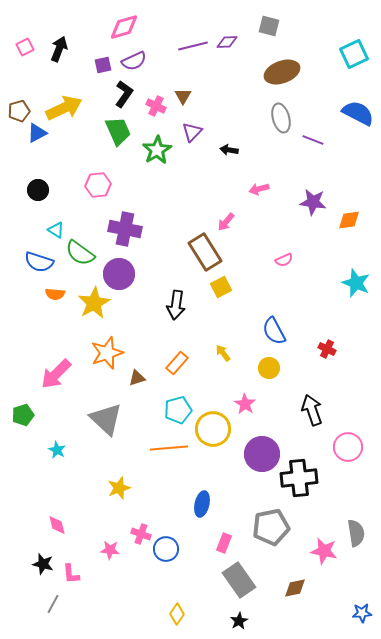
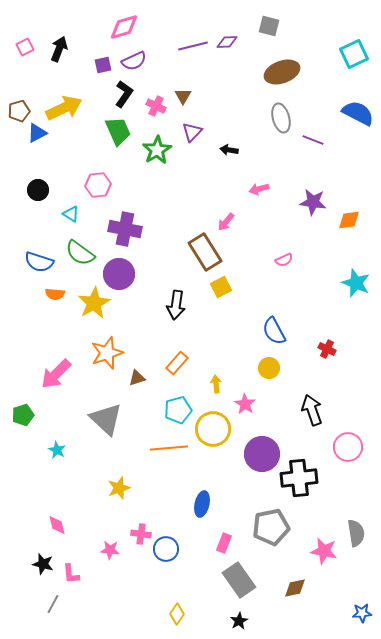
cyan triangle at (56, 230): moved 15 px right, 16 px up
yellow arrow at (223, 353): moved 7 px left, 31 px down; rotated 30 degrees clockwise
pink cross at (141, 534): rotated 12 degrees counterclockwise
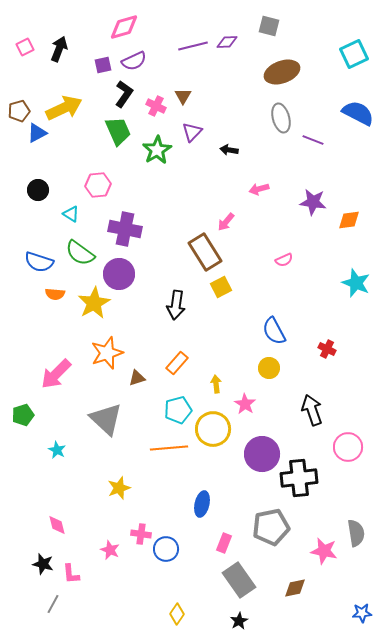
pink star at (110, 550): rotated 18 degrees clockwise
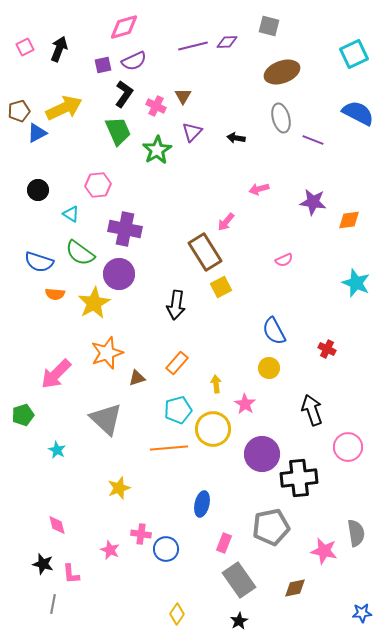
black arrow at (229, 150): moved 7 px right, 12 px up
gray line at (53, 604): rotated 18 degrees counterclockwise
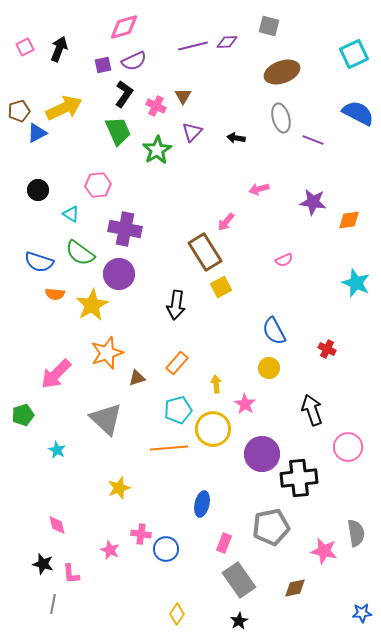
yellow star at (94, 303): moved 2 px left, 2 px down
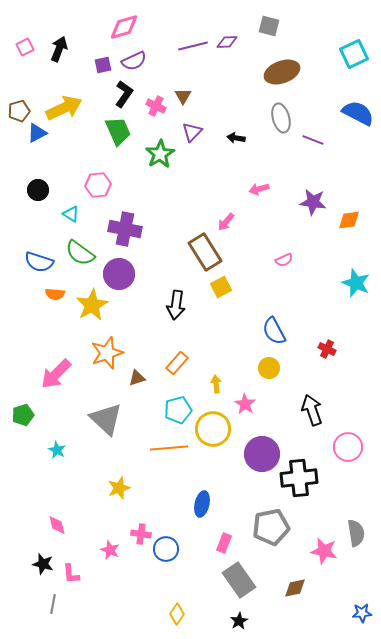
green star at (157, 150): moved 3 px right, 4 px down
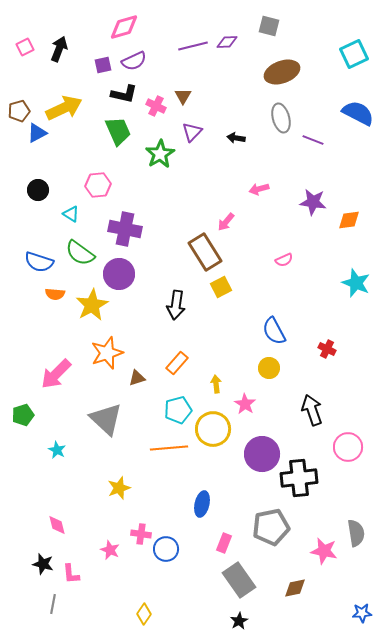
black L-shape at (124, 94): rotated 68 degrees clockwise
yellow diamond at (177, 614): moved 33 px left
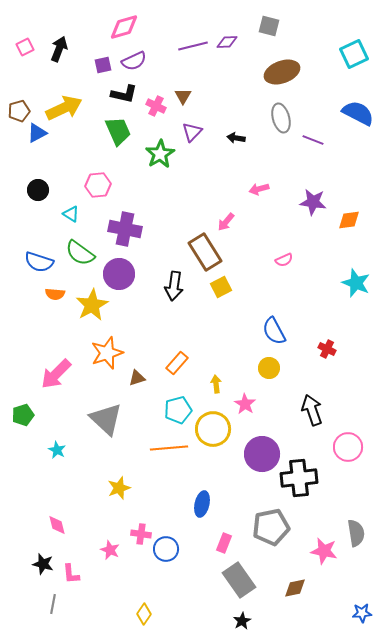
black arrow at (176, 305): moved 2 px left, 19 px up
black star at (239, 621): moved 3 px right
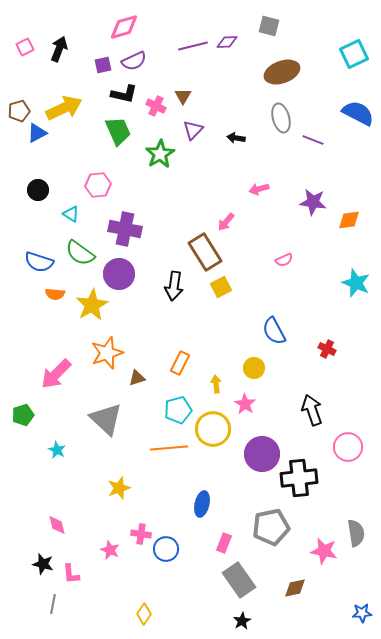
purple triangle at (192, 132): moved 1 px right, 2 px up
orange rectangle at (177, 363): moved 3 px right; rotated 15 degrees counterclockwise
yellow circle at (269, 368): moved 15 px left
